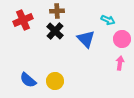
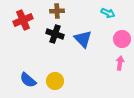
cyan arrow: moved 7 px up
black cross: moved 3 px down; rotated 24 degrees counterclockwise
blue triangle: moved 3 px left
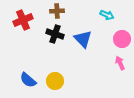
cyan arrow: moved 1 px left, 2 px down
pink arrow: rotated 32 degrees counterclockwise
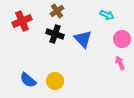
brown cross: rotated 32 degrees counterclockwise
red cross: moved 1 px left, 1 px down
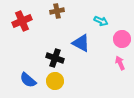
brown cross: rotated 24 degrees clockwise
cyan arrow: moved 6 px left, 6 px down
black cross: moved 24 px down
blue triangle: moved 2 px left, 4 px down; rotated 18 degrees counterclockwise
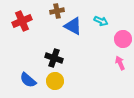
pink circle: moved 1 px right
blue triangle: moved 8 px left, 17 px up
black cross: moved 1 px left
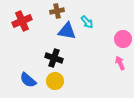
cyan arrow: moved 14 px left, 1 px down; rotated 24 degrees clockwise
blue triangle: moved 6 px left, 5 px down; rotated 18 degrees counterclockwise
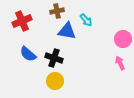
cyan arrow: moved 1 px left, 2 px up
blue semicircle: moved 26 px up
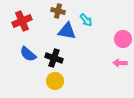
brown cross: moved 1 px right; rotated 24 degrees clockwise
pink arrow: rotated 64 degrees counterclockwise
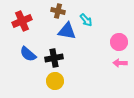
pink circle: moved 4 px left, 3 px down
black cross: rotated 30 degrees counterclockwise
